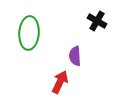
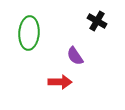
purple semicircle: rotated 30 degrees counterclockwise
red arrow: rotated 65 degrees clockwise
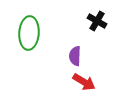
purple semicircle: rotated 36 degrees clockwise
red arrow: moved 24 px right; rotated 30 degrees clockwise
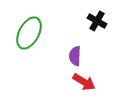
green ellipse: rotated 24 degrees clockwise
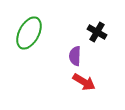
black cross: moved 11 px down
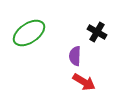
green ellipse: rotated 28 degrees clockwise
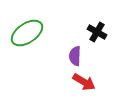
green ellipse: moved 2 px left
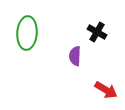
green ellipse: rotated 52 degrees counterclockwise
red arrow: moved 22 px right, 8 px down
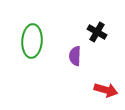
green ellipse: moved 5 px right, 8 px down
red arrow: rotated 15 degrees counterclockwise
